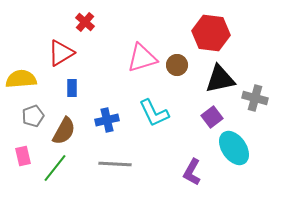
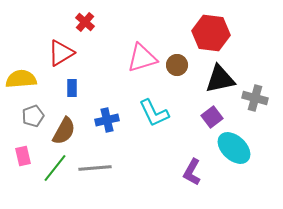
cyan ellipse: rotated 12 degrees counterclockwise
gray line: moved 20 px left, 4 px down; rotated 8 degrees counterclockwise
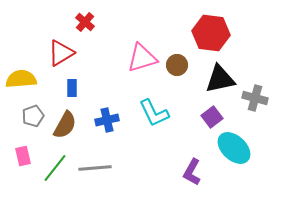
brown semicircle: moved 1 px right, 6 px up
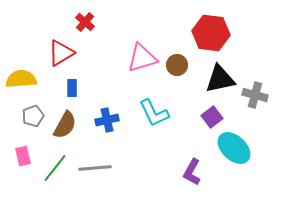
gray cross: moved 3 px up
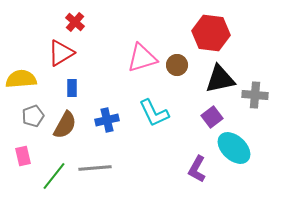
red cross: moved 10 px left
gray cross: rotated 10 degrees counterclockwise
green line: moved 1 px left, 8 px down
purple L-shape: moved 5 px right, 3 px up
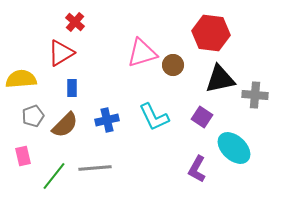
pink triangle: moved 5 px up
brown circle: moved 4 px left
cyan L-shape: moved 4 px down
purple square: moved 10 px left; rotated 20 degrees counterclockwise
brown semicircle: rotated 16 degrees clockwise
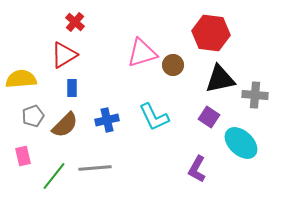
red triangle: moved 3 px right, 2 px down
purple square: moved 7 px right
cyan ellipse: moved 7 px right, 5 px up
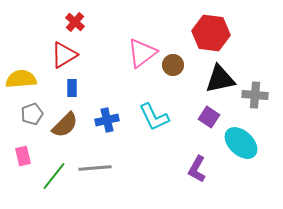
pink triangle: rotated 20 degrees counterclockwise
gray pentagon: moved 1 px left, 2 px up
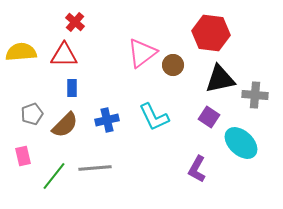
red triangle: rotated 32 degrees clockwise
yellow semicircle: moved 27 px up
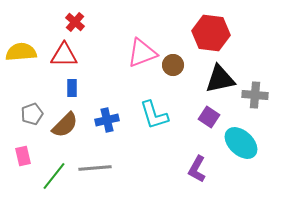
pink triangle: rotated 16 degrees clockwise
cyan L-shape: moved 2 px up; rotated 8 degrees clockwise
